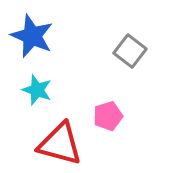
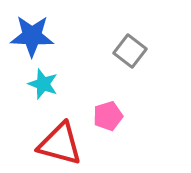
blue star: rotated 21 degrees counterclockwise
cyan star: moved 6 px right, 6 px up
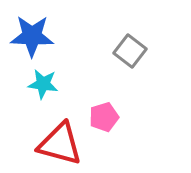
cyan star: rotated 12 degrees counterclockwise
pink pentagon: moved 4 px left, 1 px down
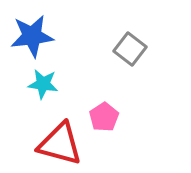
blue star: rotated 9 degrees counterclockwise
gray square: moved 2 px up
pink pentagon: rotated 16 degrees counterclockwise
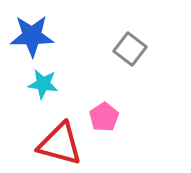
blue star: rotated 6 degrees clockwise
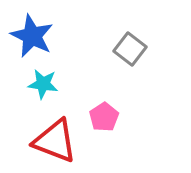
blue star: rotated 27 degrees clockwise
red triangle: moved 5 px left, 3 px up; rotated 6 degrees clockwise
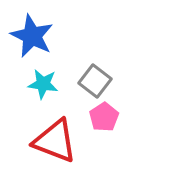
gray square: moved 35 px left, 32 px down
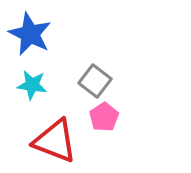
blue star: moved 2 px left, 2 px up
cyan star: moved 11 px left, 1 px down
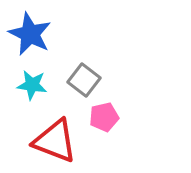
gray square: moved 11 px left, 1 px up
pink pentagon: rotated 20 degrees clockwise
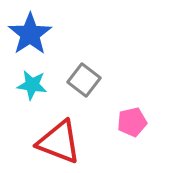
blue star: rotated 12 degrees clockwise
pink pentagon: moved 28 px right, 5 px down
red triangle: moved 4 px right, 1 px down
